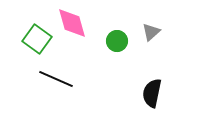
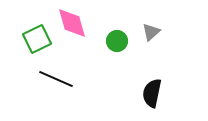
green square: rotated 28 degrees clockwise
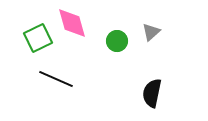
green square: moved 1 px right, 1 px up
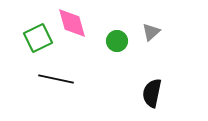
black line: rotated 12 degrees counterclockwise
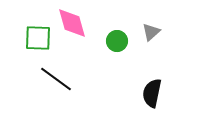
green square: rotated 28 degrees clockwise
black line: rotated 24 degrees clockwise
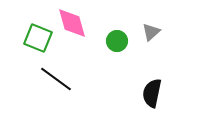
green square: rotated 20 degrees clockwise
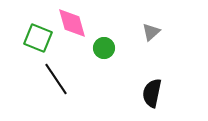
green circle: moved 13 px left, 7 px down
black line: rotated 20 degrees clockwise
